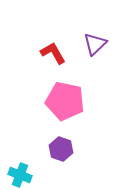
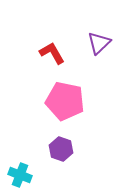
purple triangle: moved 4 px right, 1 px up
red L-shape: moved 1 px left
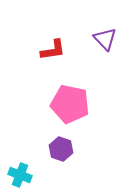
purple triangle: moved 6 px right, 4 px up; rotated 30 degrees counterclockwise
red L-shape: moved 1 px right, 3 px up; rotated 112 degrees clockwise
pink pentagon: moved 5 px right, 3 px down
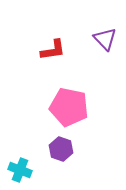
pink pentagon: moved 1 px left, 3 px down
cyan cross: moved 5 px up
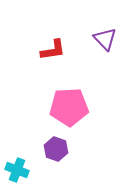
pink pentagon: rotated 15 degrees counterclockwise
purple hexagon: moved 5 px left
cyan cross: moved 3 px left
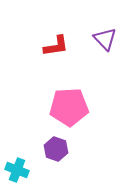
red L-shape: moved 3 px right, 4 px up
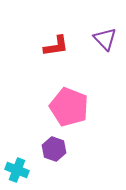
pink pentagon: rotated 24 degrees clockwise
purple hexagon: moved 2 px left
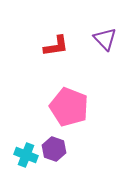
cyan cross: moved 9 px right, 15 px up
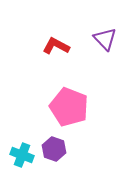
red L-shape: rotated 144 degrees counterclockwise
cyan cross: moved 4 px left
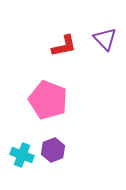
red L-shape: moved 8 px right; rotated 140 degrees clockwise
pink pentagon: moved 21 px left, 7 px up
purple hexagon: moved 1 px left, 1 px down; rotated 20 degrees clockwise
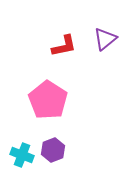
purple triangle: rotated 35 degrees clockwise
pink pentagon: rotated 12 degrees clockwise
